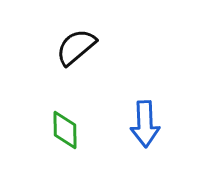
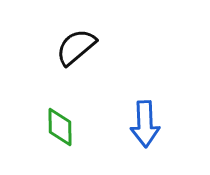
green diamond: moved 5 px left, 3 px up
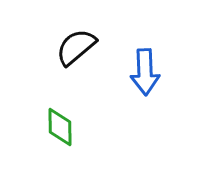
blue arrow: moved 52 px up
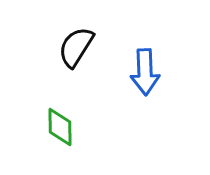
black semicircle: rotated 18 degrees counterclockwise
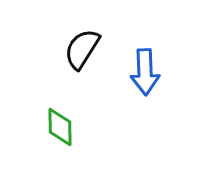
black semicircle: moved 6 px right, 2 px down
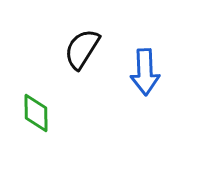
green diamond: moved 24 px left, 14 px up
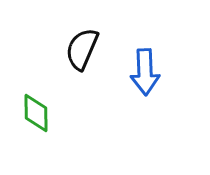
black semicircle: rotated 9 degrees counterclockwise
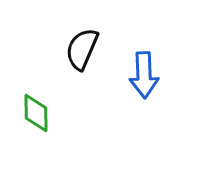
blue arrow: moved 1 px left, 3 px down
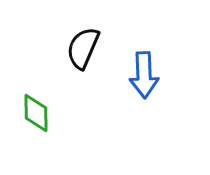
black semicircle: moved 1 px right, 1 px up
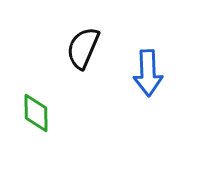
blue arrow: moved 4 px right, 2 px up
